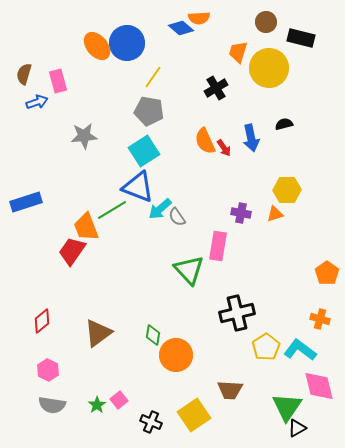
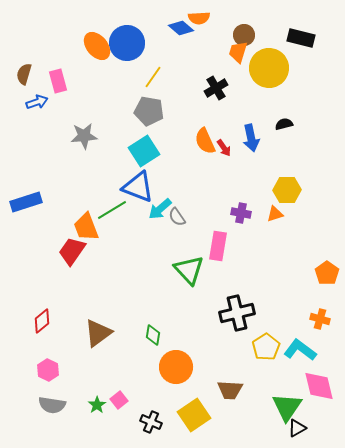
brown circle at (266, 22): moved 22 px left, 13 px down
orange circle at (176, 355): moved 12 px down
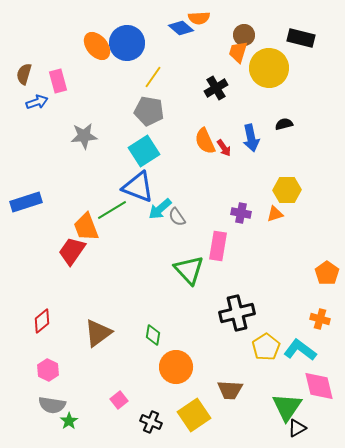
green star at (97, 405): moved 28 px left, 16 px down
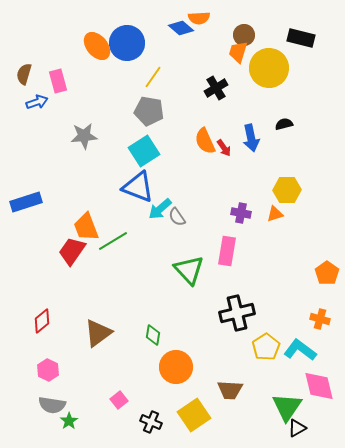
green line at (112, 210): moved 1 px right, 31 px down
pink rectangle at (218, 246): moved 9 px right, 5 px down
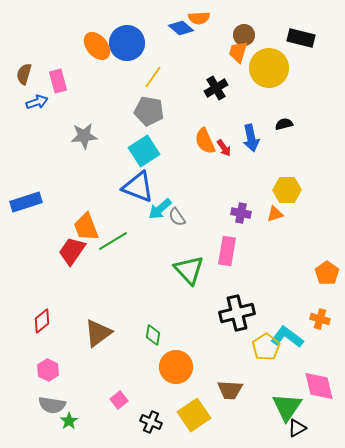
cyan L-shape at (300, 350): moved 13 px left, 13 px up
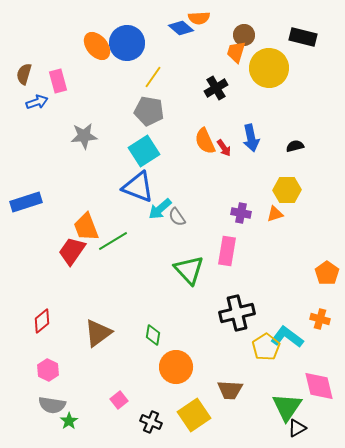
black rectangle at (301, 38): moved 2 px right, 1 px up
orange trapezoid at (238, 52): moved 2 px left
black semicircle at (284, 124): moved 11 px right, 22 px down
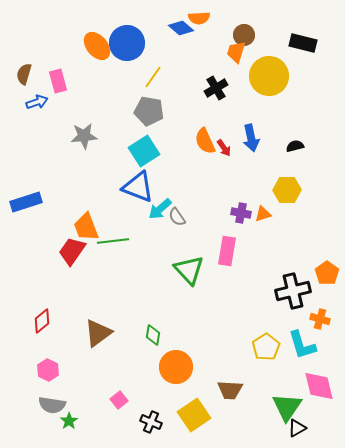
black rectangle at (303, 37): moved 6 px down
yellow circle at (269, 68): moved 8 px down
orange triangle at (275, 214): moved 12 px left
green line at (113, 241): rotated 24 degrees clockwise
black cross at (237, 313): moved 56 px right, 22 px up
cyan L-shape at (287, 337): moved 15 px right, 8 px down; rotated 144 degrees counterclockwise
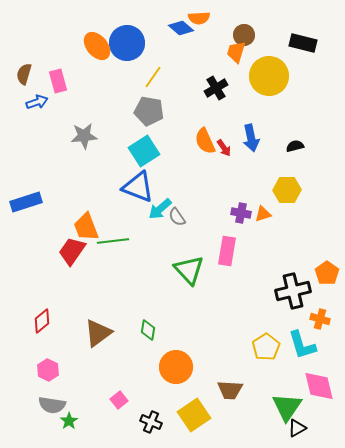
green diamond at (153, 335): moved 5 px left, 5 px up
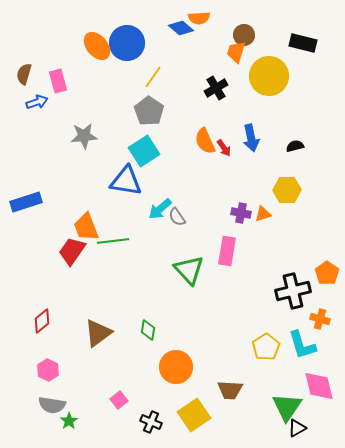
gray pentagon at (149, 111): rotated 24 degrees clockwise
blue triangle at (138, 187): moved 12 px left, 6 px up; rotated 12 degrees counterclockwise
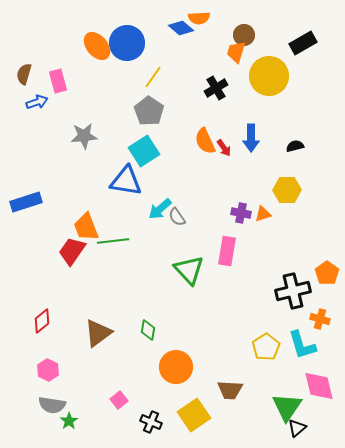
black rectangle at (303, 43): rotated 44 degrees counterclockwise
blue arrow at (251, 138): rotated 12 degrees clockwise
black triangle at (297, 428): rotated 12 degrees counterclockwise
